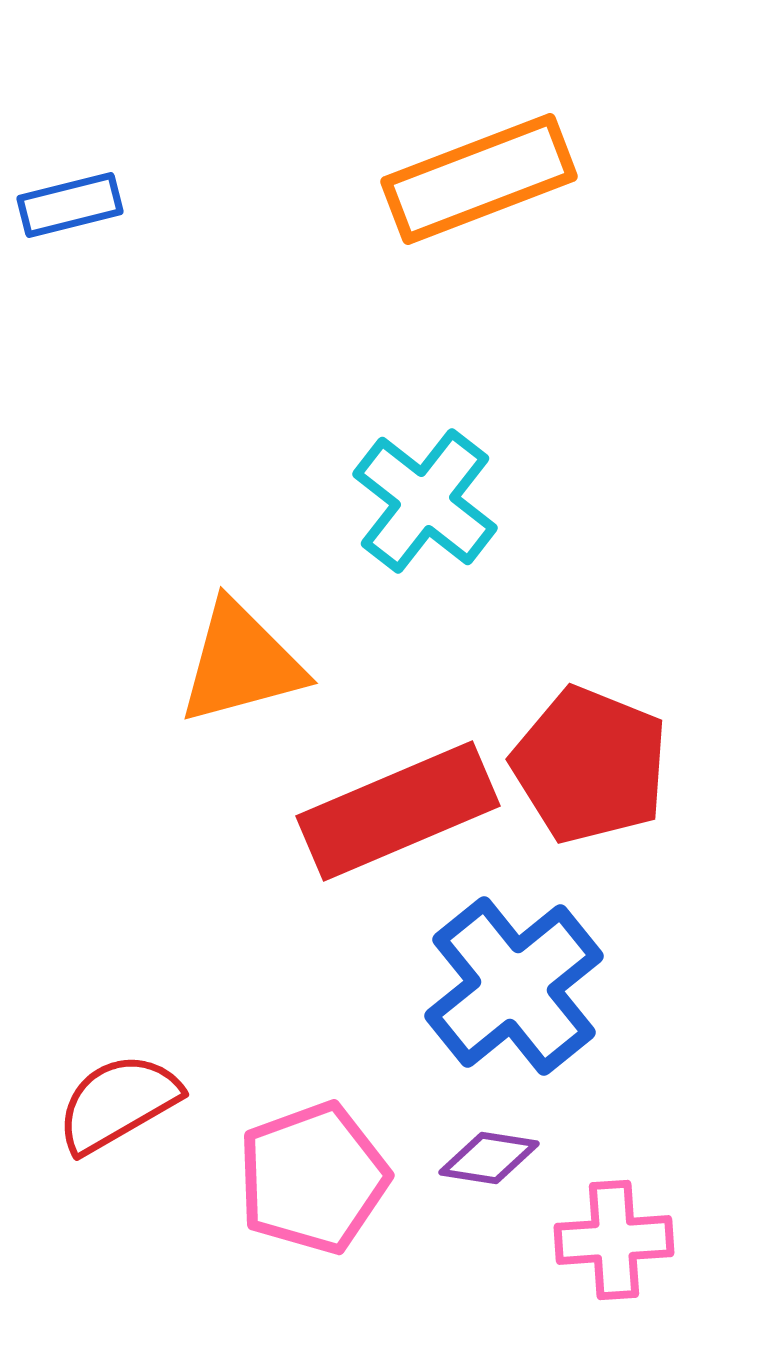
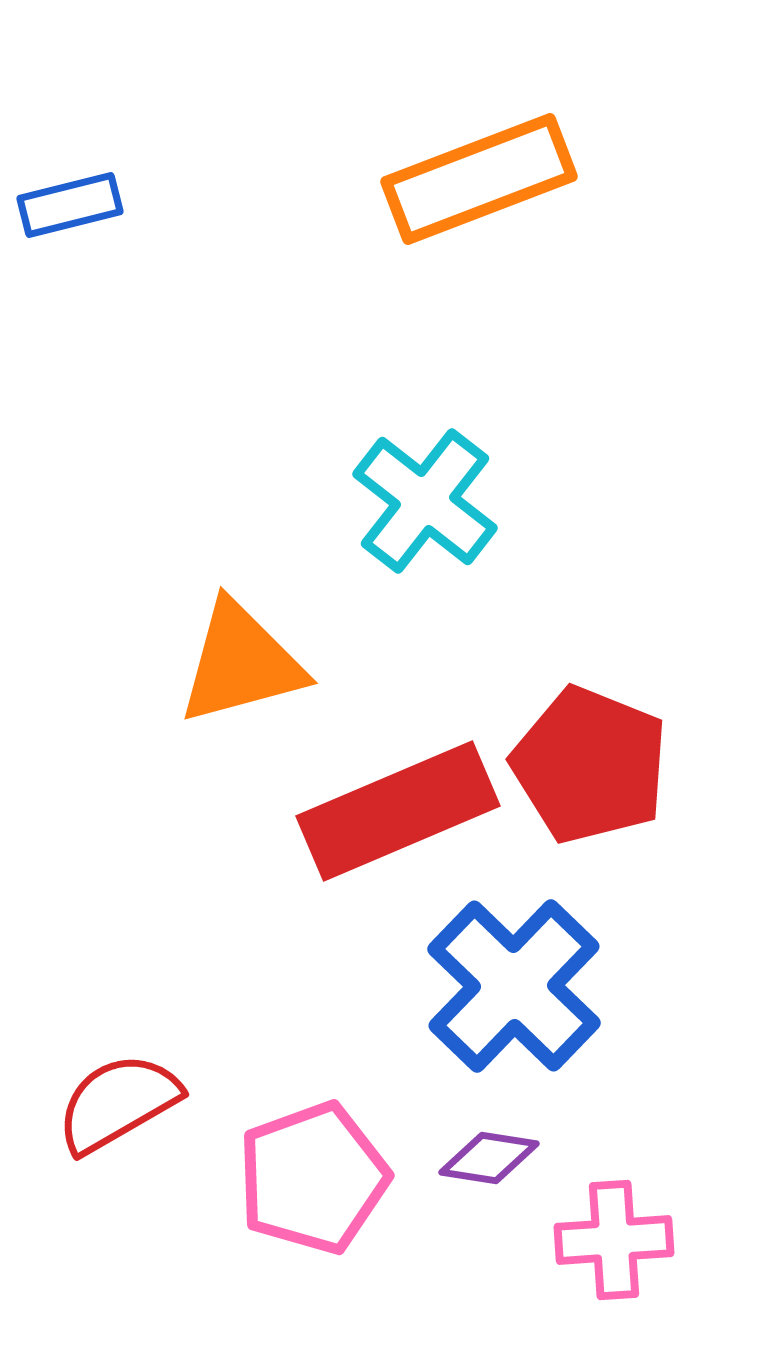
blue cross: rotated 7 degrees counterclockwise
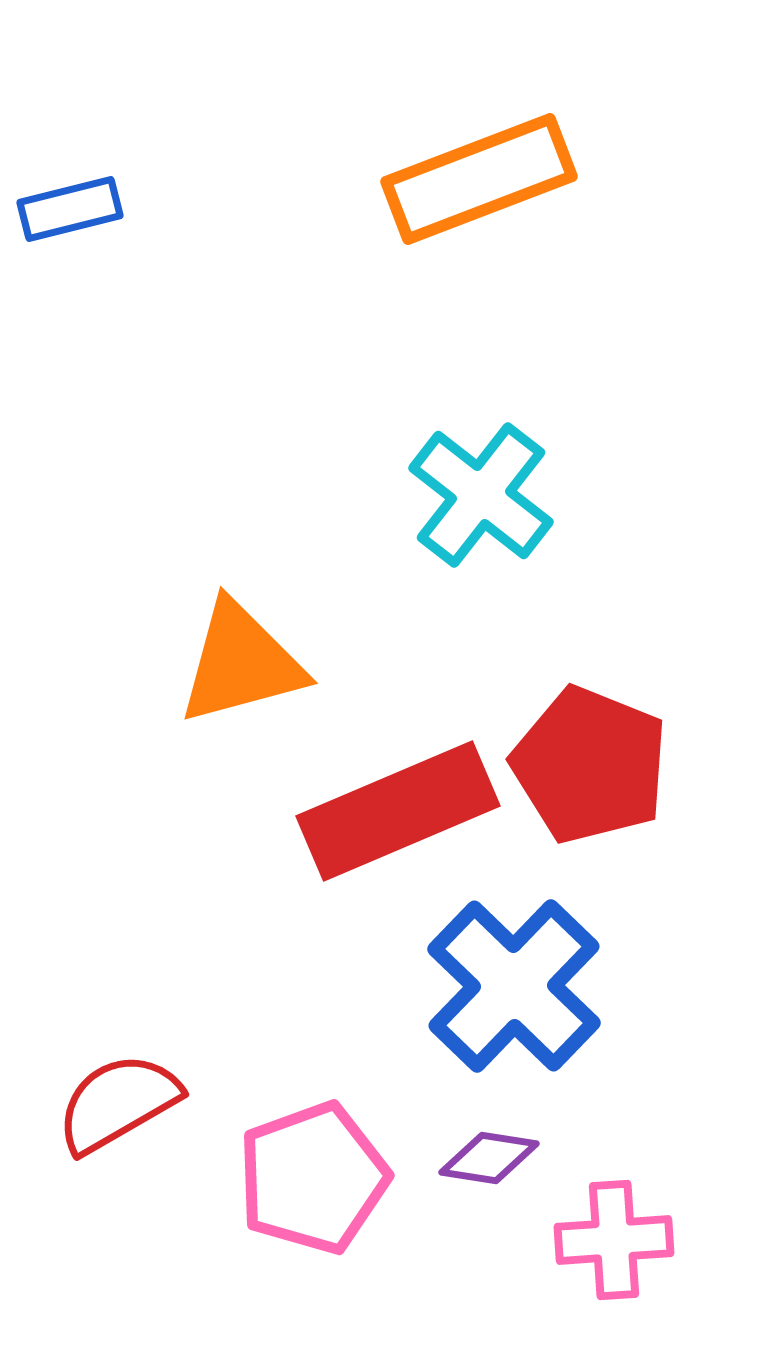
blue rectangle: moved 4 px down
cyan cross: moved 56 px right, 6 px up
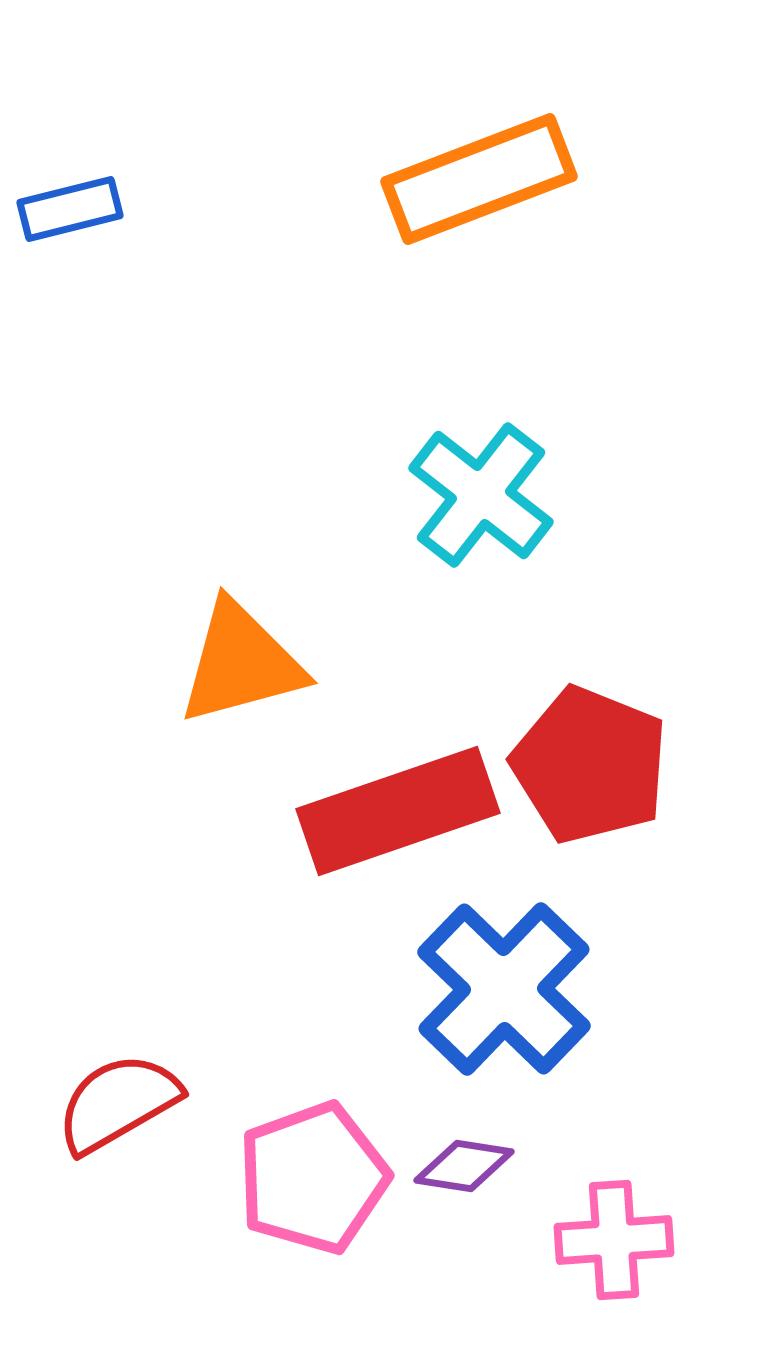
red rectangle: rotated 4 degrees clockwise
blue cross: moved 10 px left, 3 px down
purple diamond: moved 25 px left, 8 px down
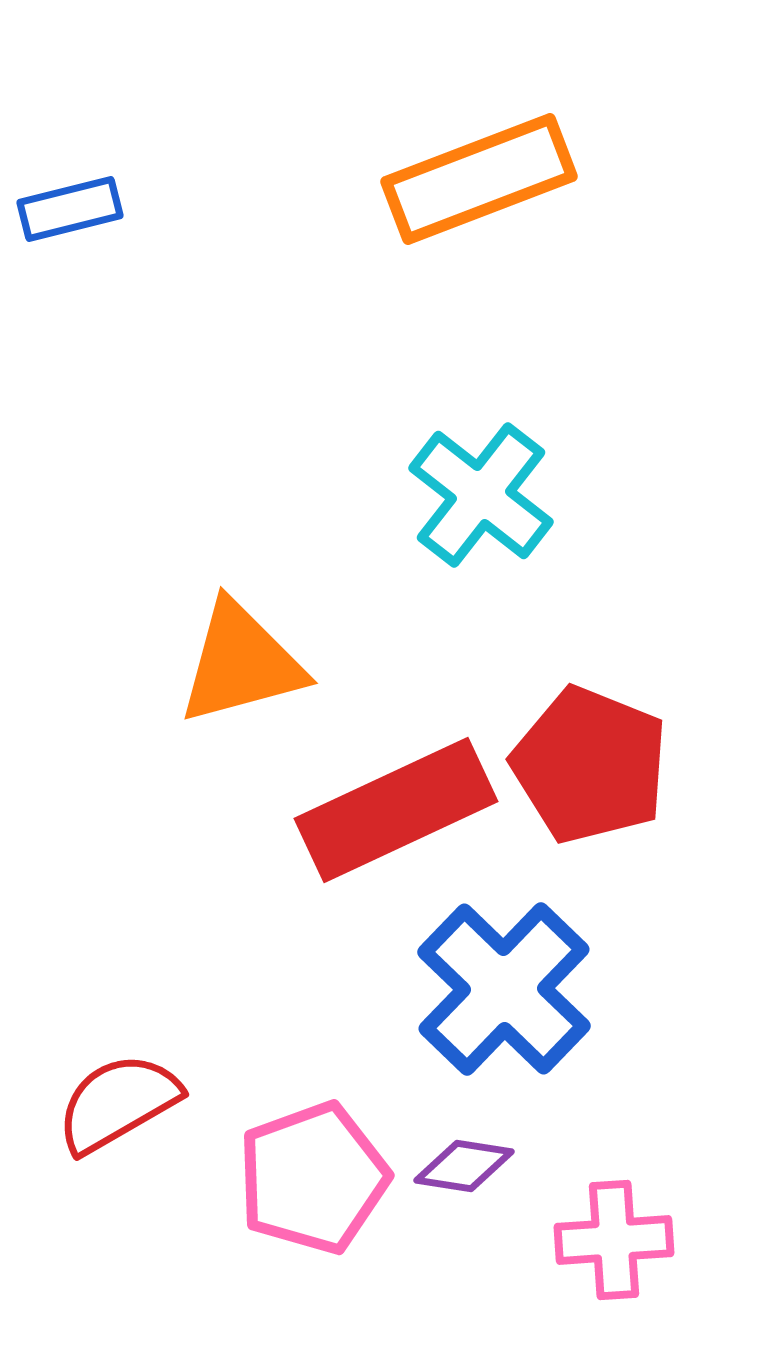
red rectangle: moved 2 px left, 1 px up; rotated 6 degrees counterclockwise
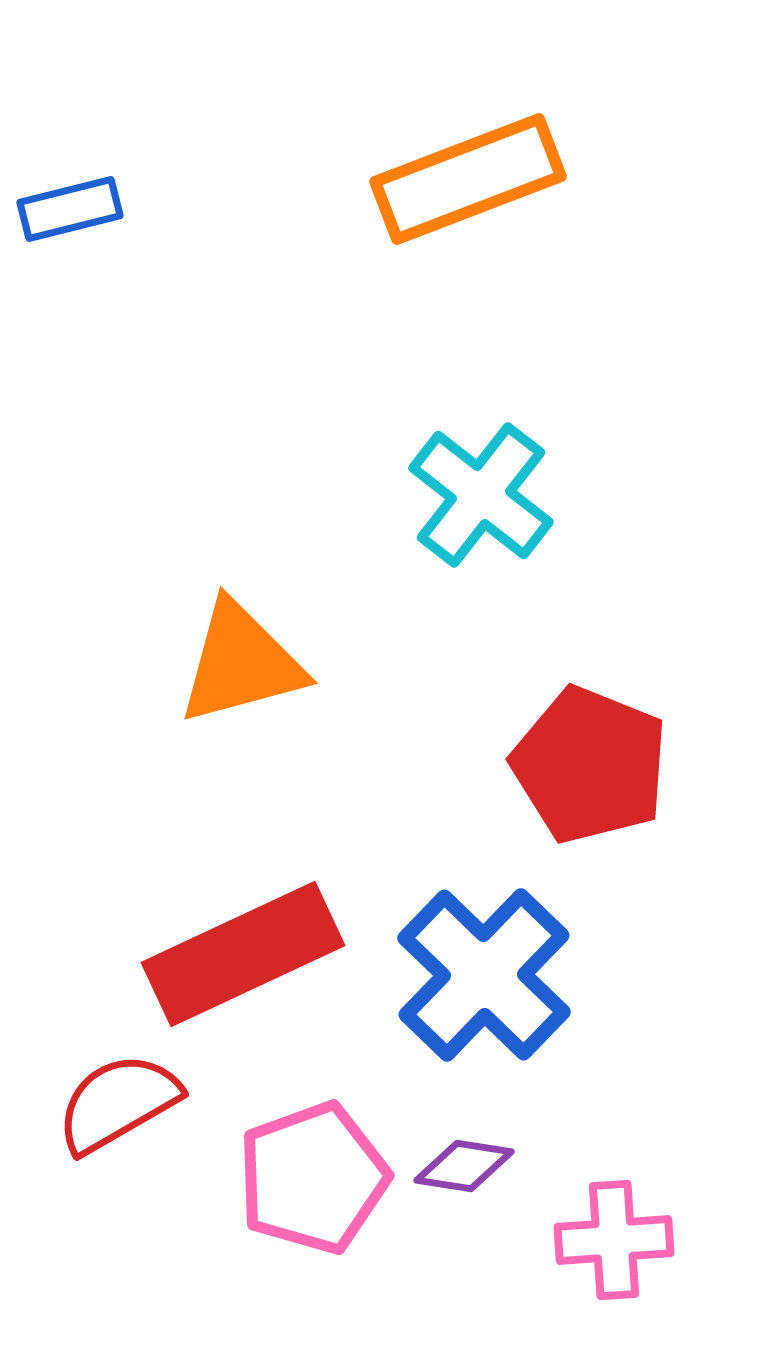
orange rectangle: moved 11 px left
red rectangle: moved 153 px left, 144 px down
blue cross: moved 20 px left, 14 px up
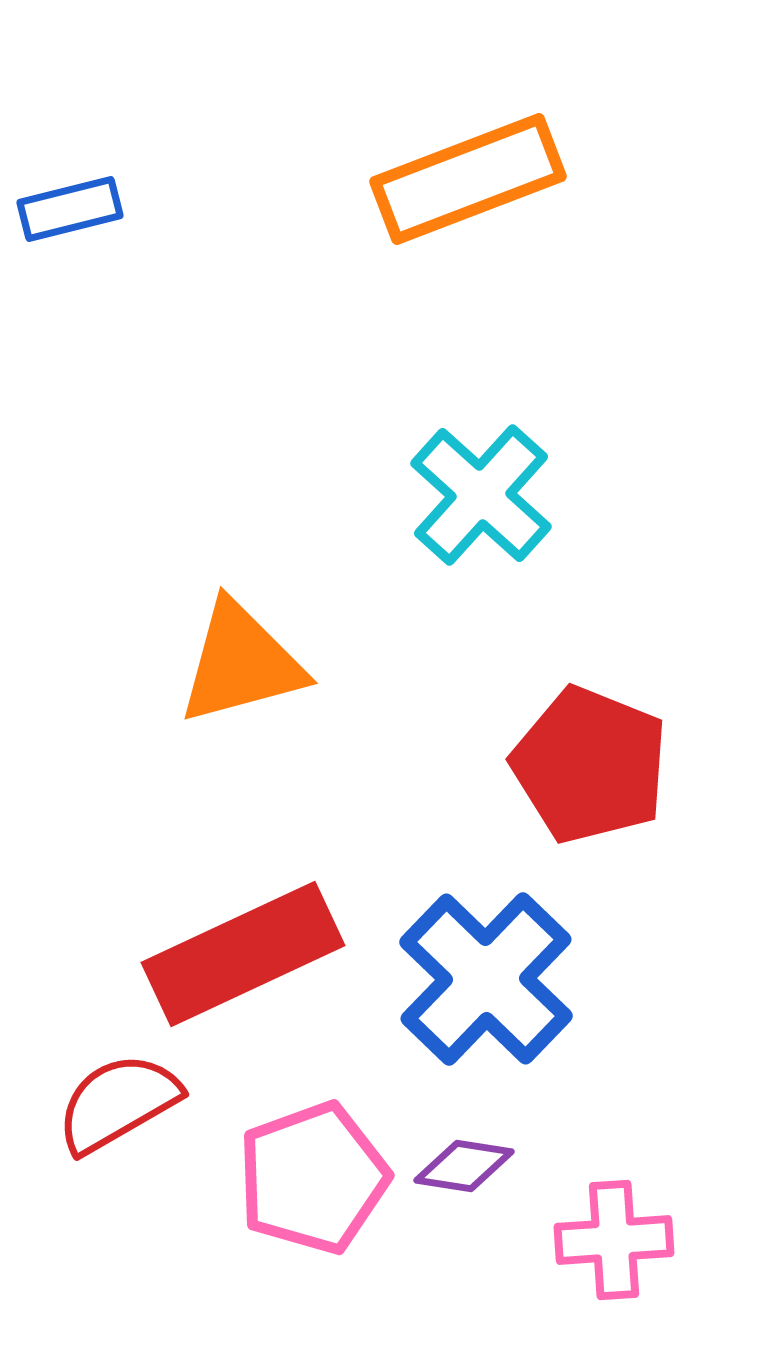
cyan cross: rotated 4 degrees clockwise
blue cross: moved 2 px right, 4 px down
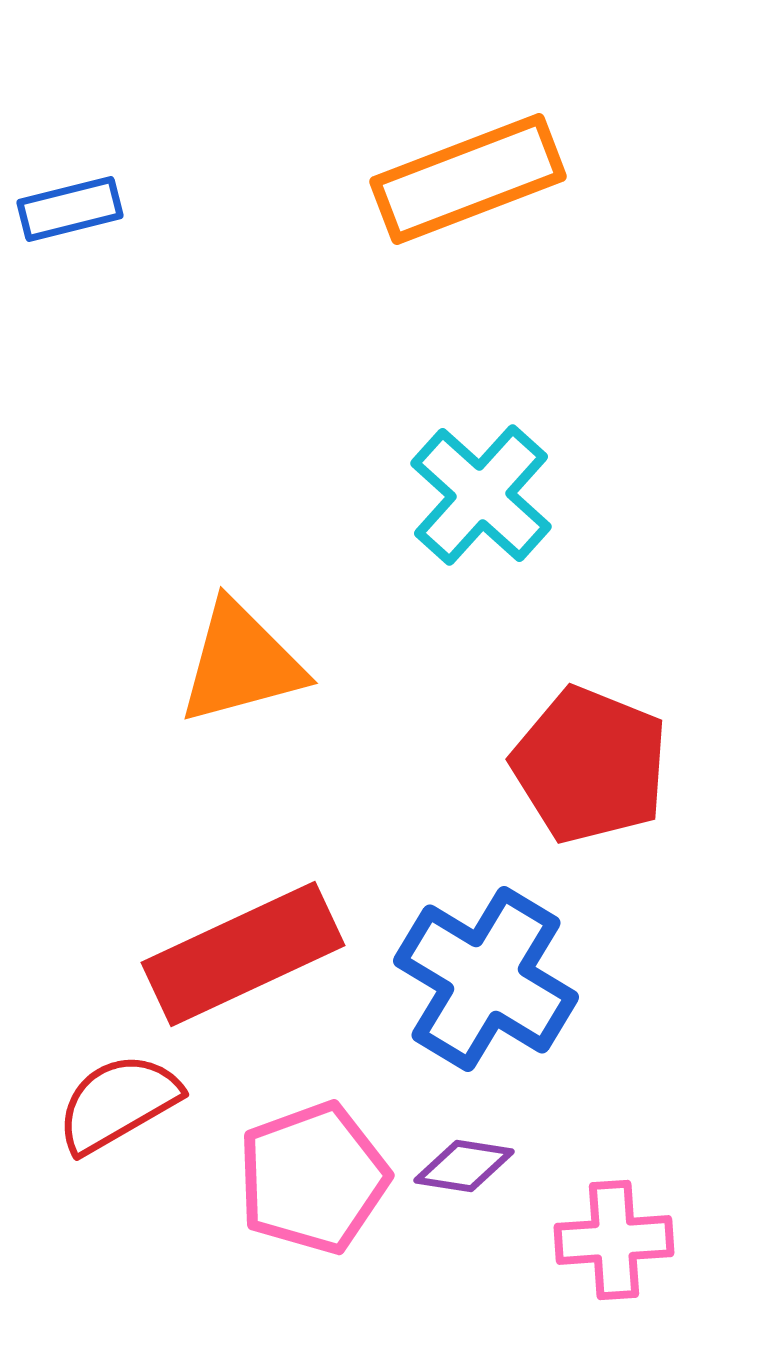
blue cross: rotated 13 degrees counterclockwise
